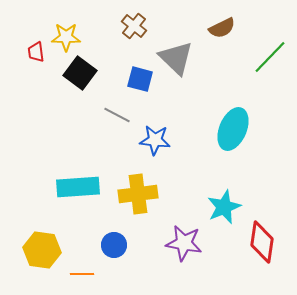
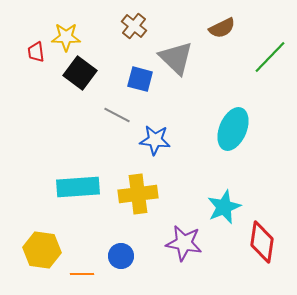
blue circle: moved 7 px right, 11 px down
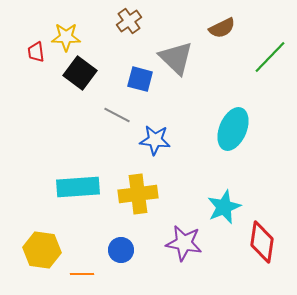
brown cross: moved 5 px left, 5 px up; rotated 15 degrees clockwise
blue circle: moved 6 px up
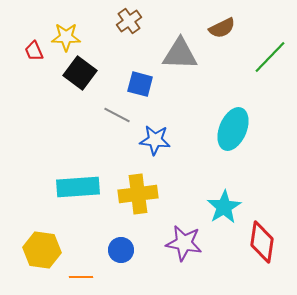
red trapezoid: moved 2 px left, 1 px up; rotated 15 degrees counterclockwise
gray triangle: moved 4 px right, 4 px up; rotated 42 degrees counterclockwise
blue square: moved 5 px down
cyan star: rotated 8 degrees counterclockwise
orange line: moved 1 px left, 3 px down
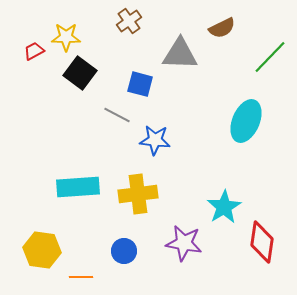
red trapezoid: rotated 85 degrees clockwise
cyan ellipse: moved 13 px right, 8 px up
blue circle: moved 3 px right, 1 px down
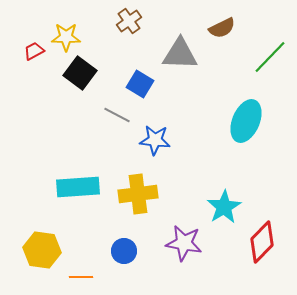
blue square: rotated 16 degrees clockwise
red diamond: rotated 36 degrees clockwise
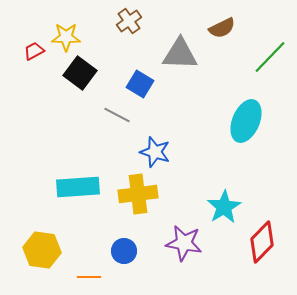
blue star: moved 12 px down; rotated 12 degrees clockwise
orange line: moved 8 px right
